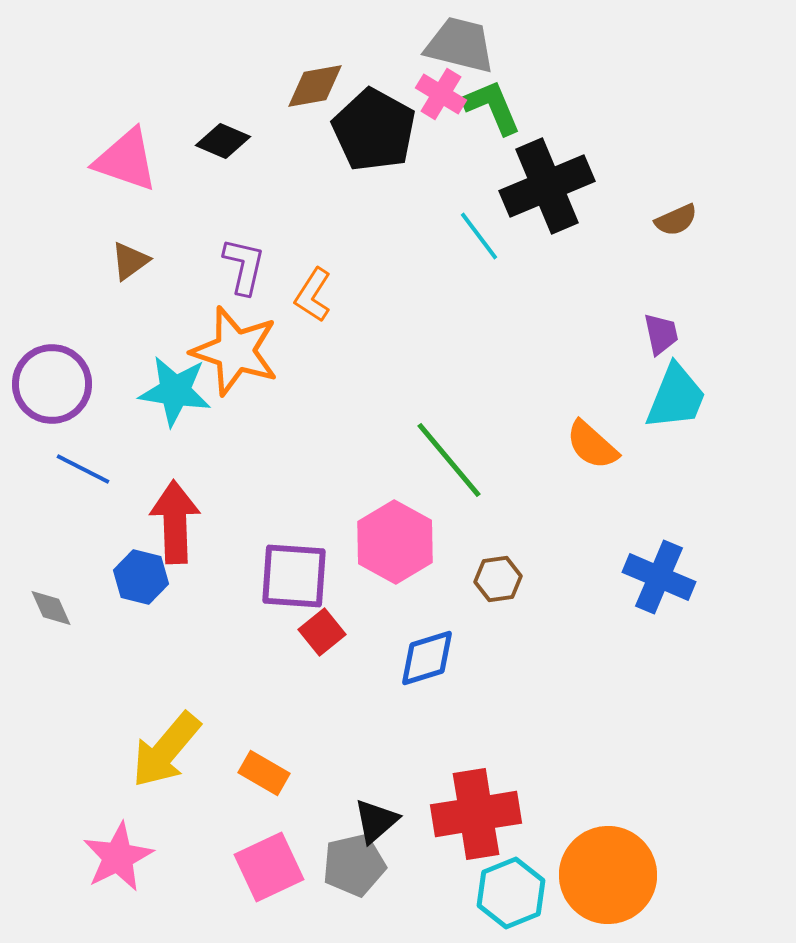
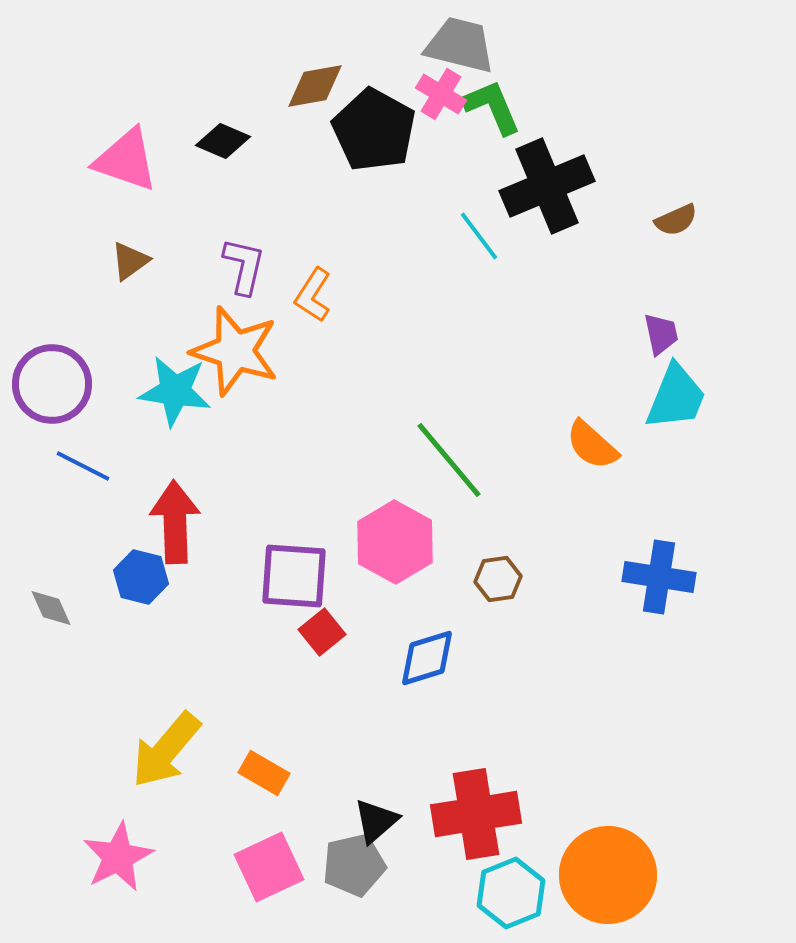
blue line: moved 3 px up
blue cross: rotated 14 degrees counterclockwise
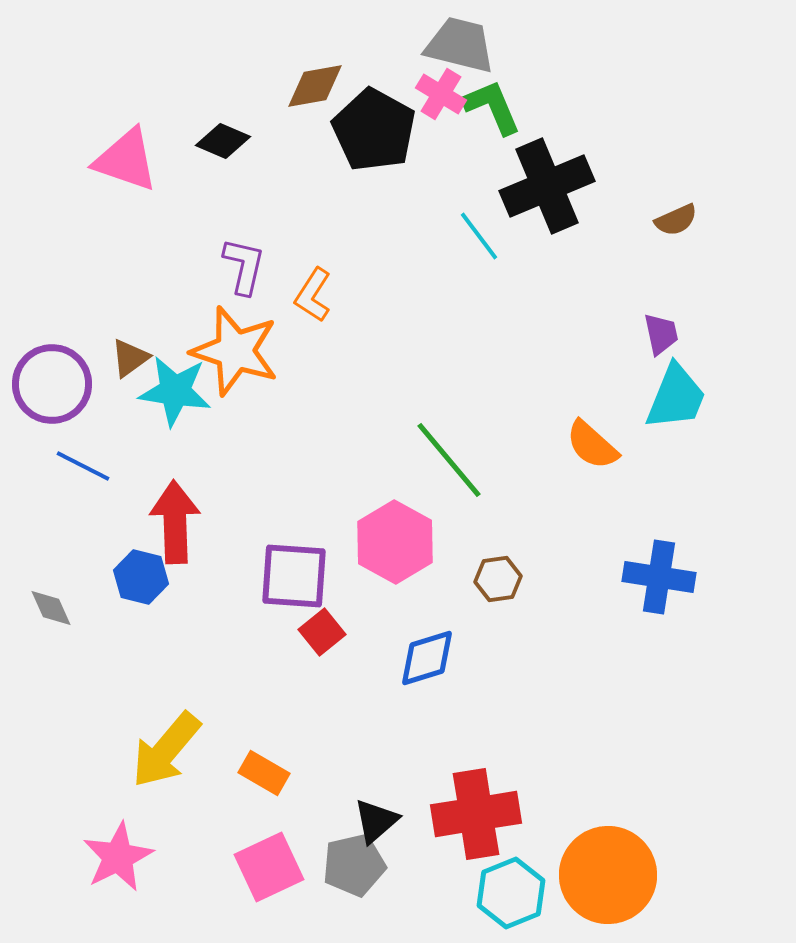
brown triangle: moved 97 px down
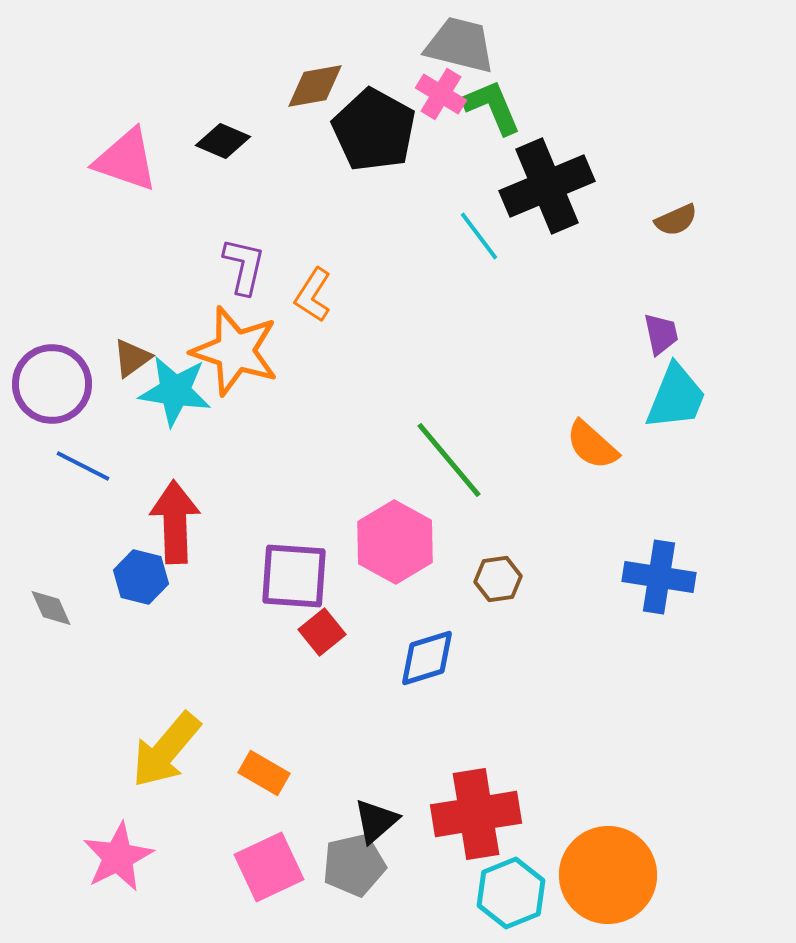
brown triangle: moved 2 px right
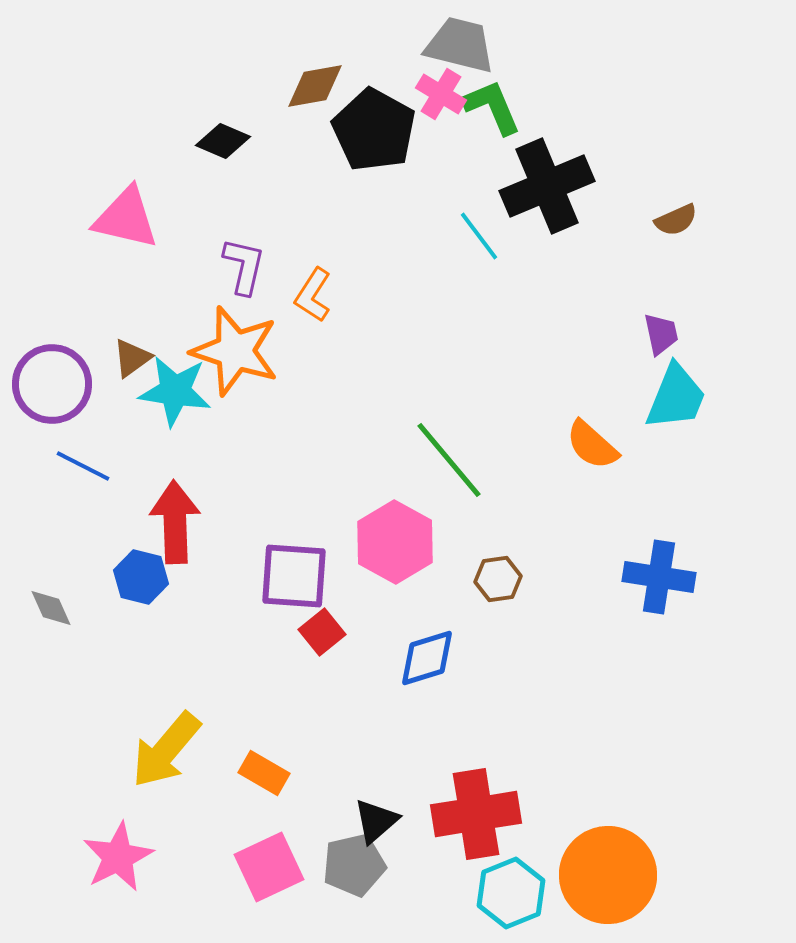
pink triangle: moved 58 px down; rotated 6 degrees counterclockwise
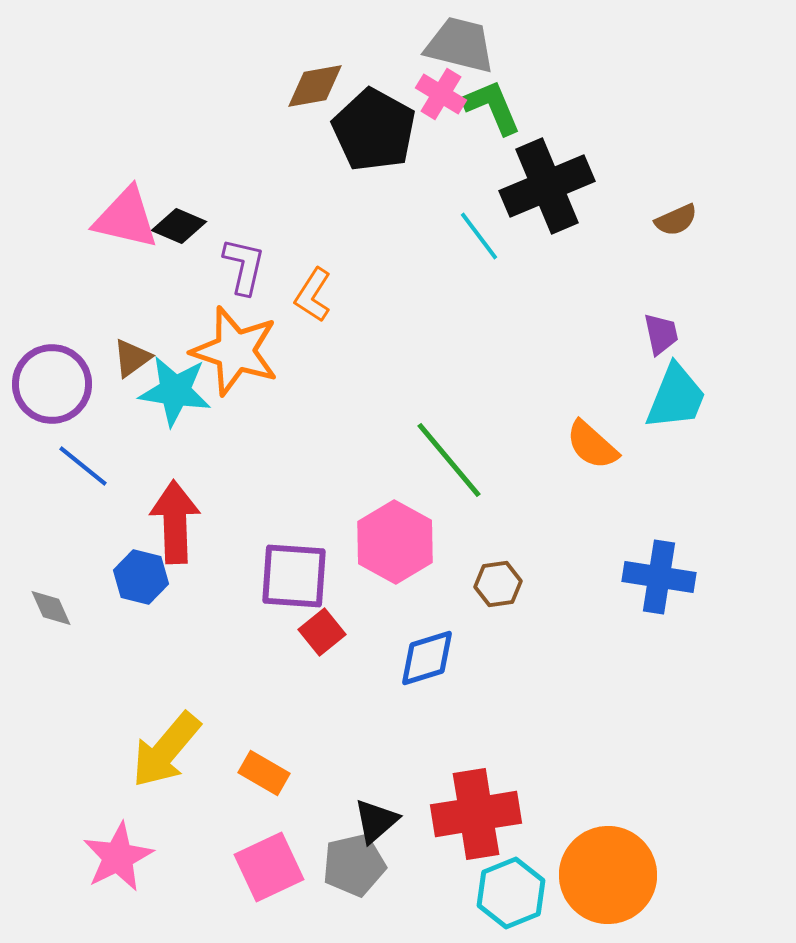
black diamond: moved 44 px left, 85 px down
blue line: rotated 12 degrees clockwise
brown hexagon: moved 5 px down
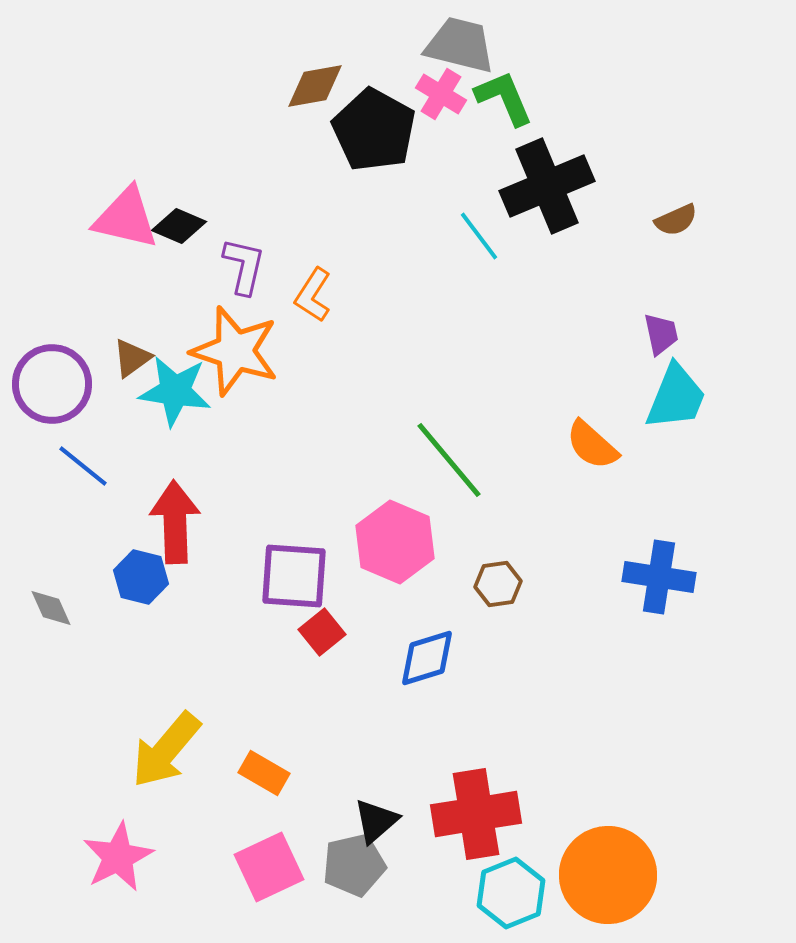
green L-shape: moved 12 px right, 9 px up
pink hexagon: rotated 6 degrees counterclockwise
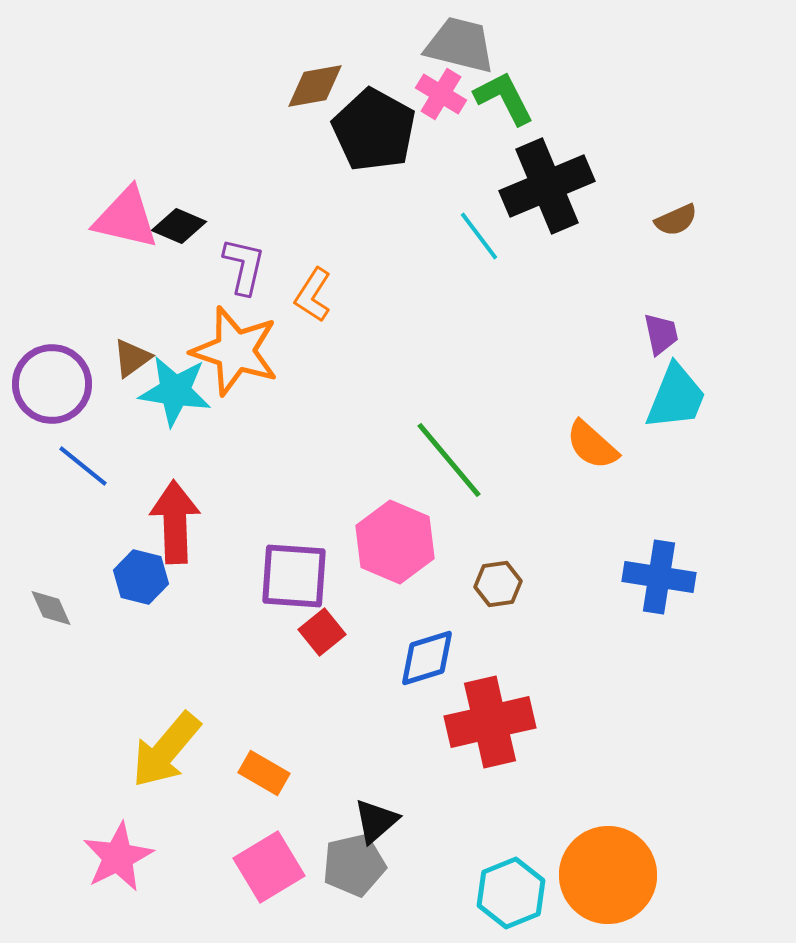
green L-shape: rotated 4 degrees counterclockwise
red cross: moved 14 px right, 92 px up; rotated 4 degrees counterclockwise
pink square: rotated 6 degrees counterclockwise
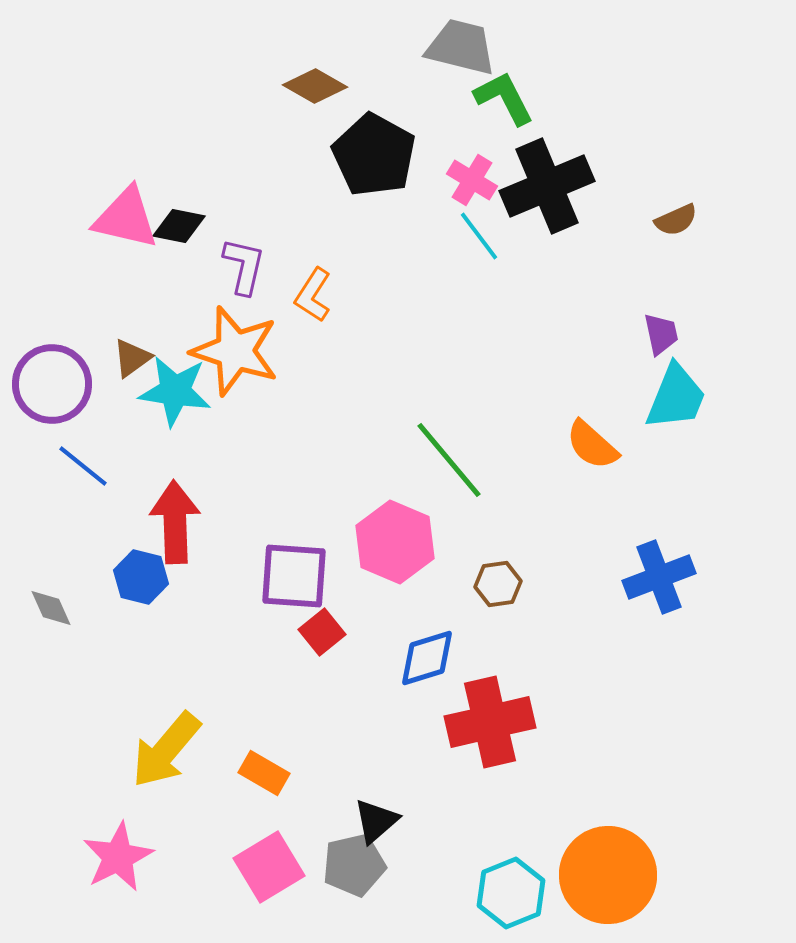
gray trapezoid: moved 1 px right, 2 px down
brown diamond: rotated 40 degrees clockwise
pink cross: moved 31 px right, 86 px down
black pentagon: moved 25 px down
black diamond: rotated 12 degrees counterclockwise
blue cross: rotated 30 degrees counterclockwise
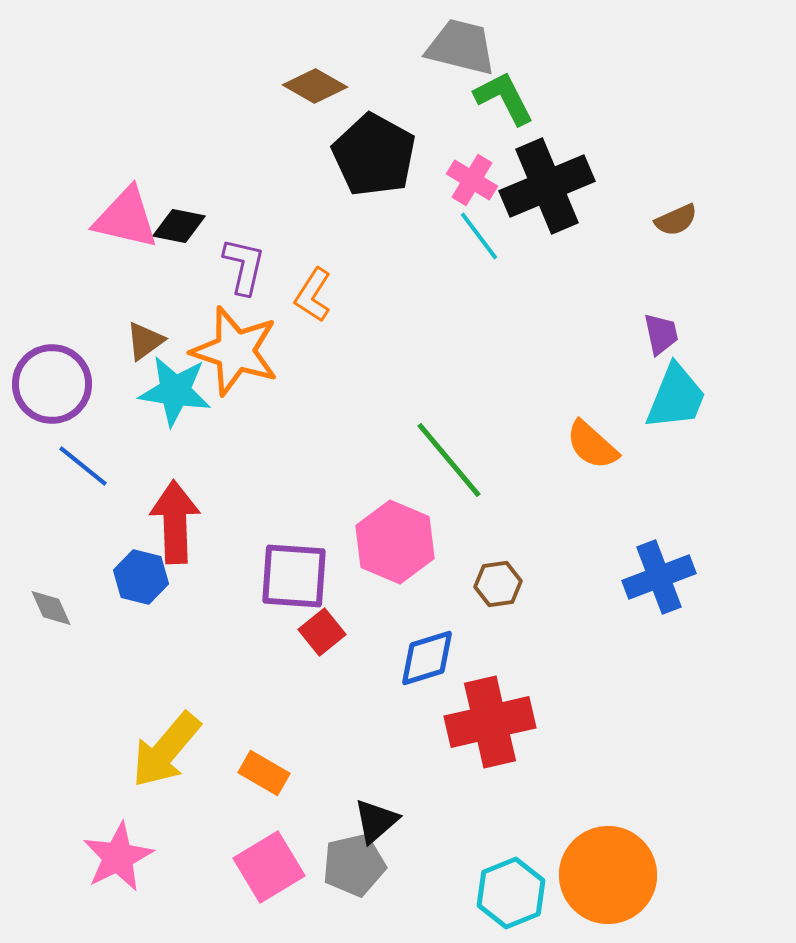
brown triangle: moved 13 px right, 17 px up
